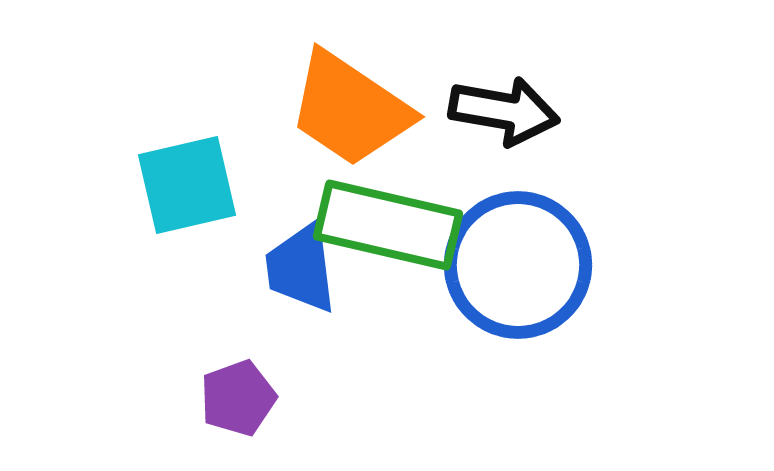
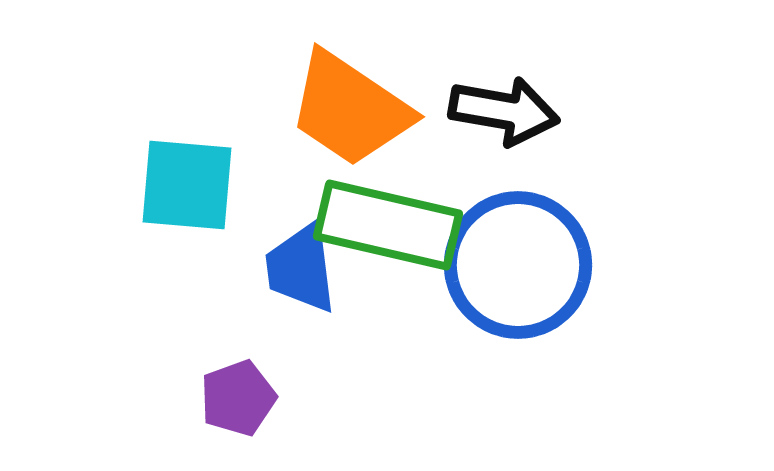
cyan square: rotated 18 degrees clockwise
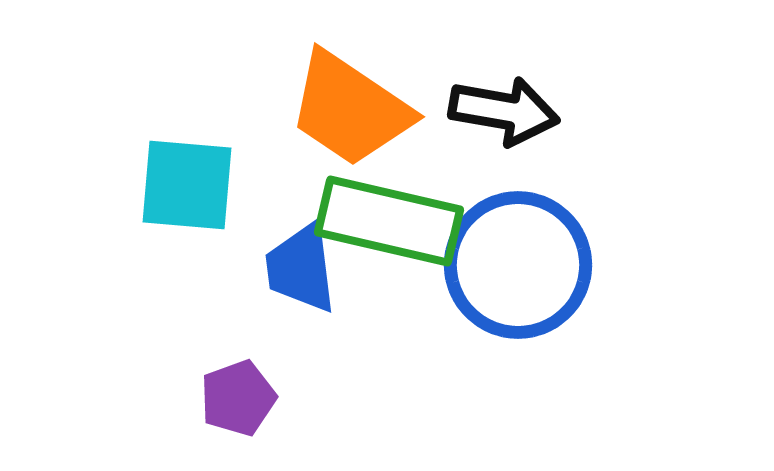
green rectangle: moved 1 px right, 4 px up
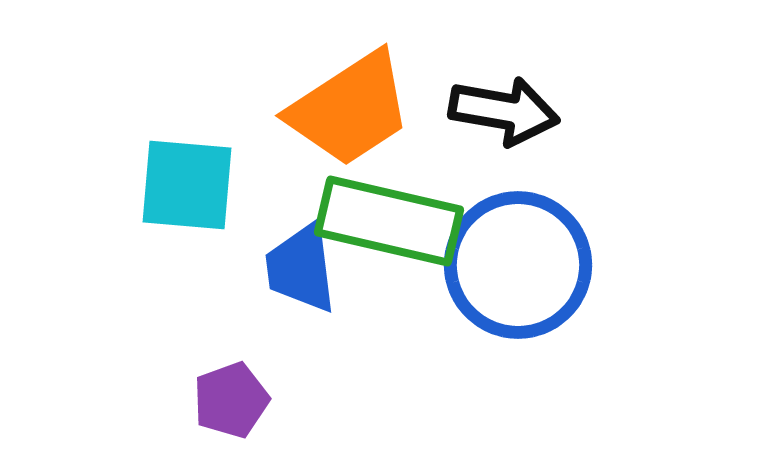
orange trapezoid: rotated 67 degrees counterclockwise
purple pentagon: moved 7 px left, 2 px down
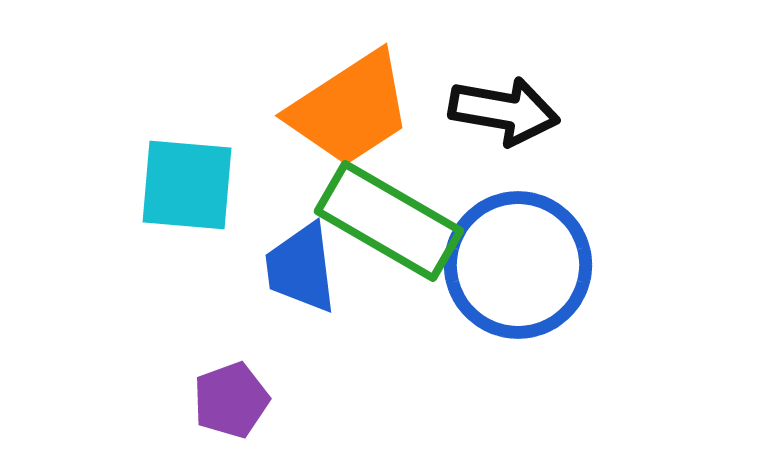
green rectangle: rotated 17 degrees clockwise
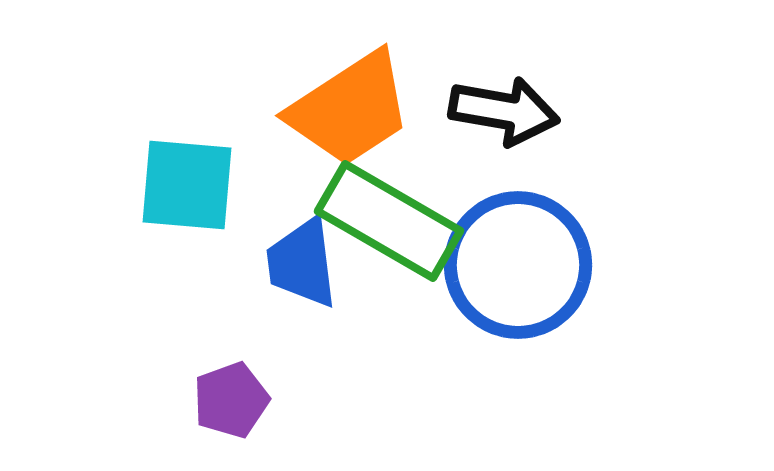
blue trapezoid: moved 1 px right, 5 px up
